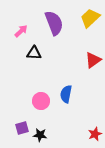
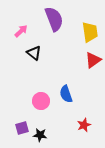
yellow trapezoid: moved 14 px down; rotated 125 degrees clockwise
purple semicircle: moved 4 px up
black triangle: rotated 35 degrees clockwise
blue semicircle: rotated 30 degrees counterclockwise
red star: moved 11 px left, 9 px up
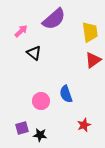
purple semicircle: rotated 70 degrees clockwise
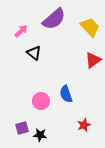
yellow trapezoid: moved 5 px up; rotated 35 degrees counterclockwise
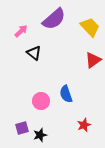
black star: rotated 24 degrees counterclockwise
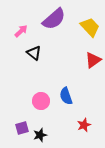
blue semicircle: moved 2 px down
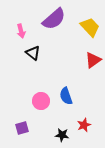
pink arrow: rotated 120 degrees clockwise
black triangle: moved 1 px left
black star: moved 22 px right; rotated 24 degrees clockwise
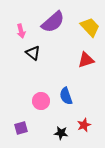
purple semicircle: moved 1 px left, 3 px down
red triangle: moved 7 px left; rotated 18 degrees clockwise
purple square: moved 1 px left
black star: moved 1 px left, 2 px up
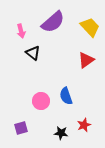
red triangle: rotated 18 degrees counterclockwise
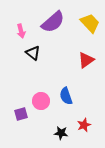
yellow trapezoid: moved 4 px up
purple square: moved 14 px up
